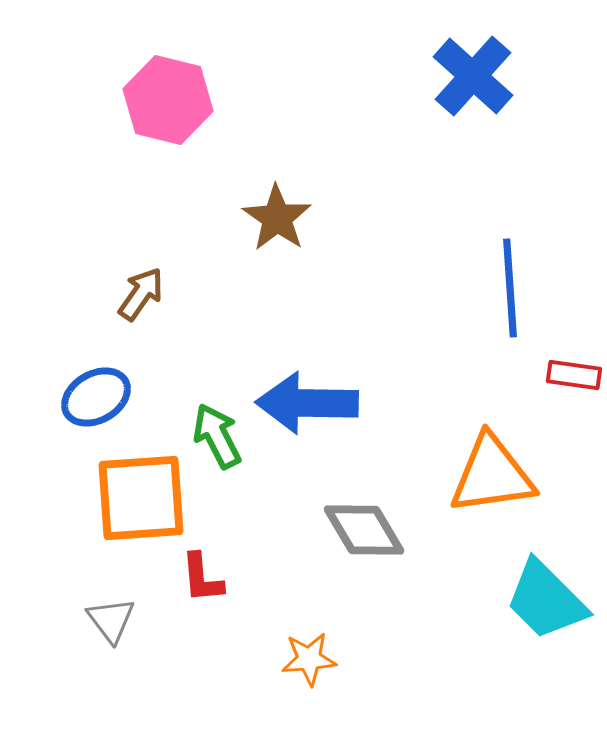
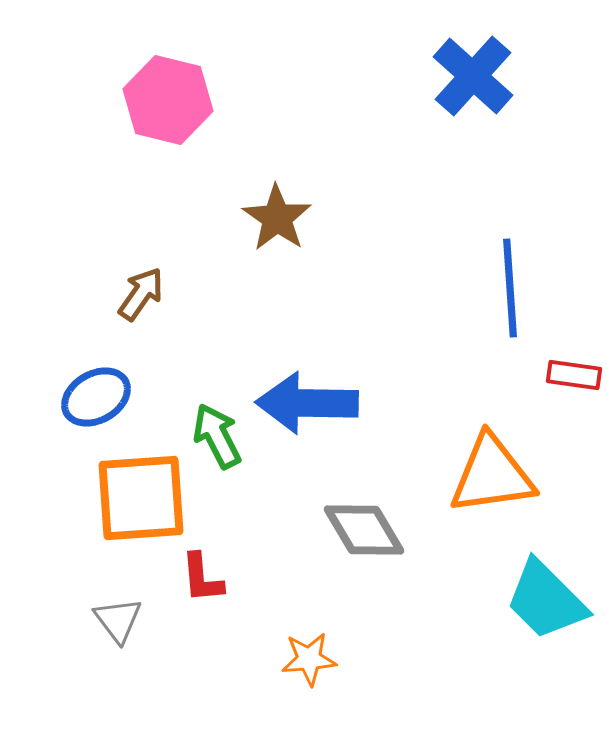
gray triangle: moved 7 px right
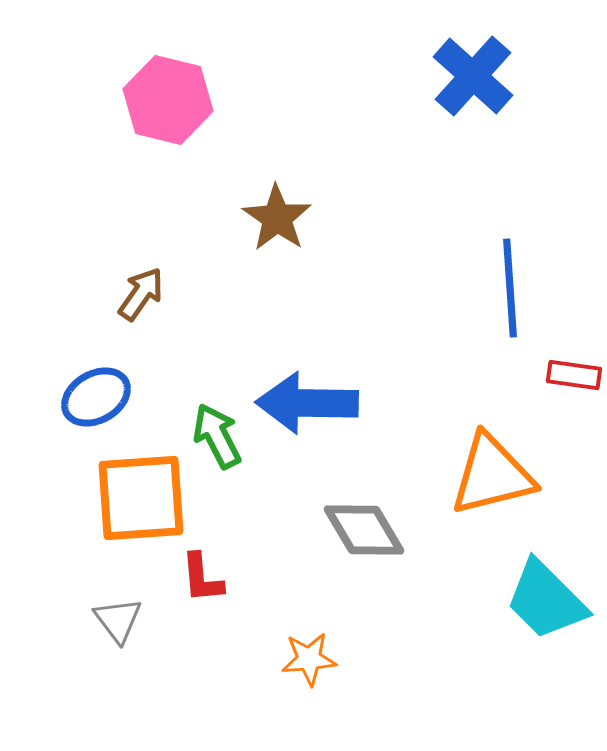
orange triangle: rotated 6 degrees counterclockwise
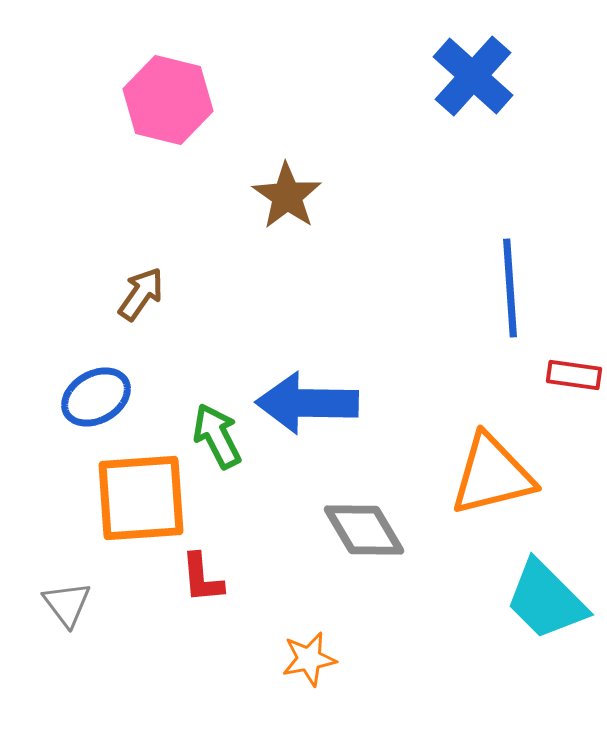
brown star: moved 10 px right, 22 px up
gray triangle: moved 51 px left, 16 px up
orange star: rotated 6 degrees counterclockwise
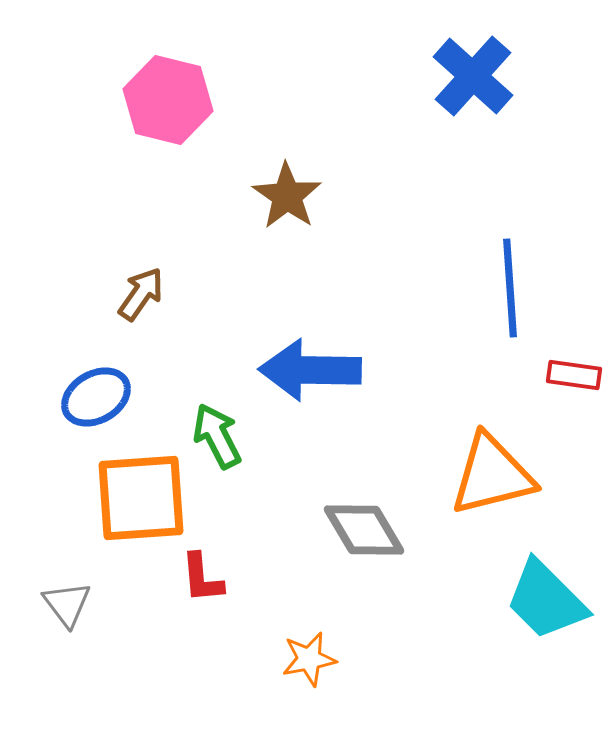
blue arrow: moved 3 px right, 33 px up
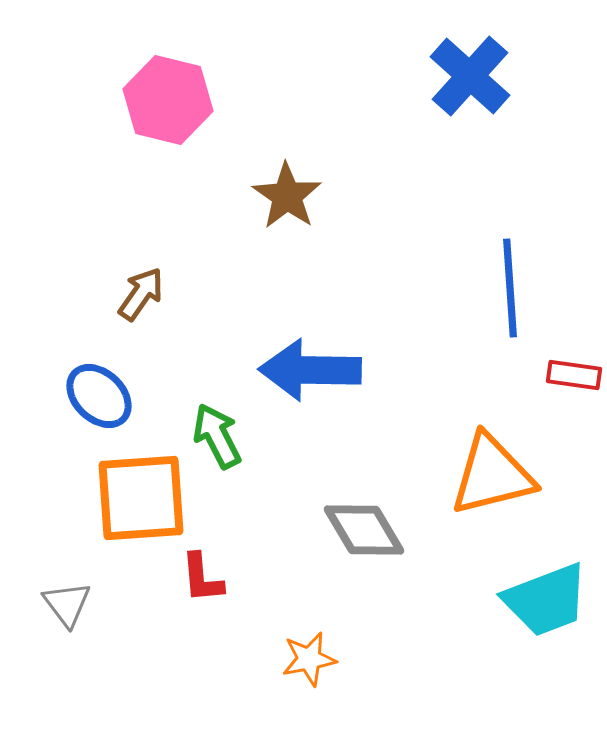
blue cross: moved 3 px left
blue ellipse: moved 3 px right, 1 px up; rotated 74 degrees clockwise
cyan trapezoid: rotated 66 degrees counterclockwise
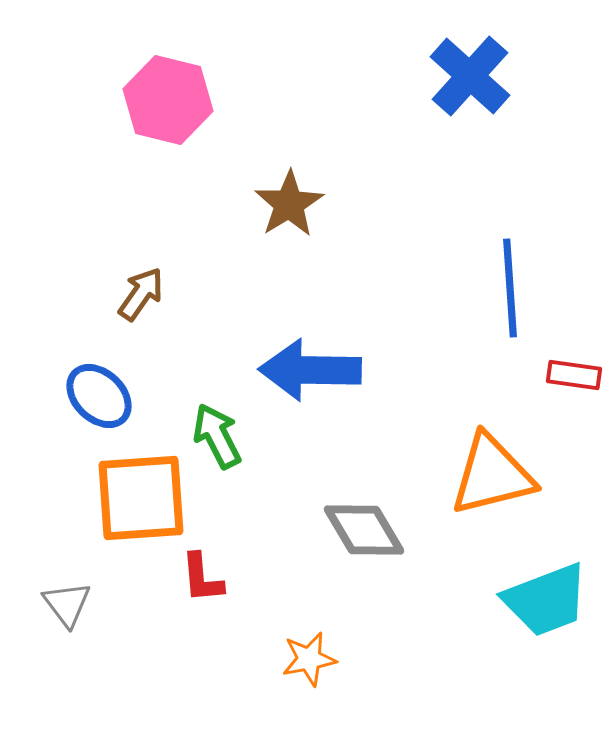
brown star: moved 2 px right, 8 px down; rotated 6 degrees clockwise
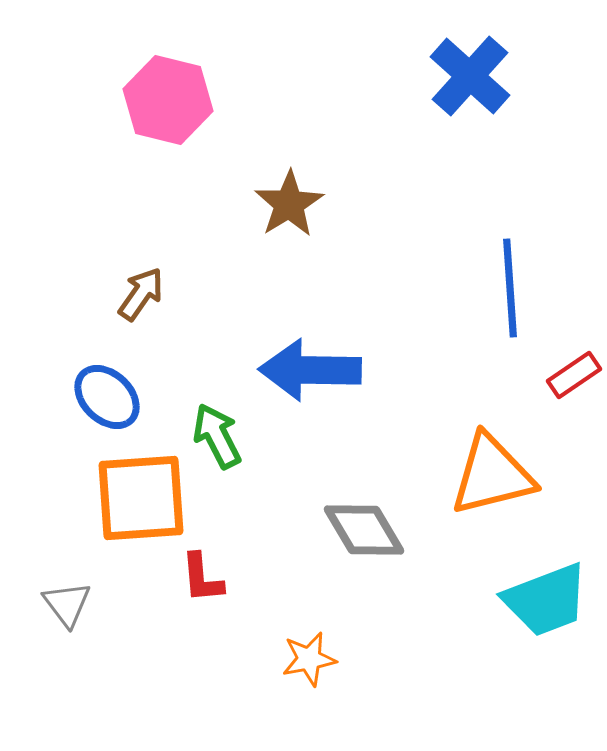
red rectangle: rotated 42 degrees counterclockwise
blue ellipse: moved 8 px right, 1 px down
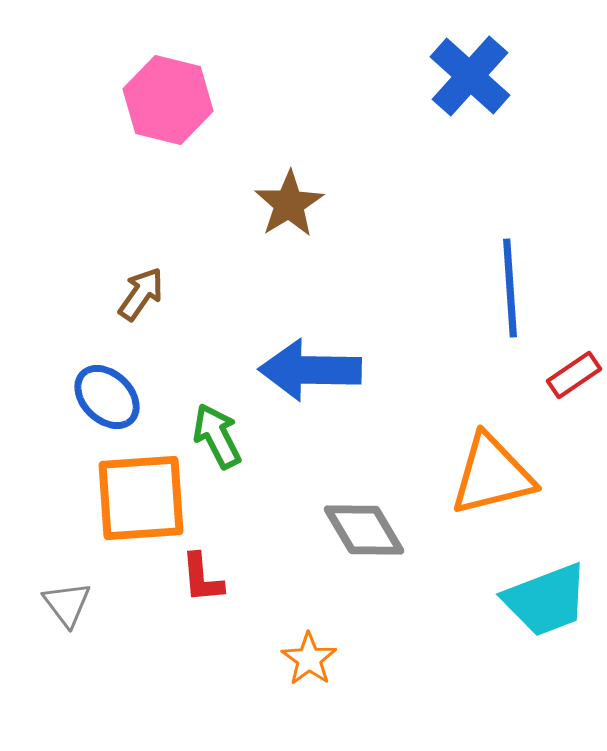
orange star: rotated 26 degrees counterclockwise
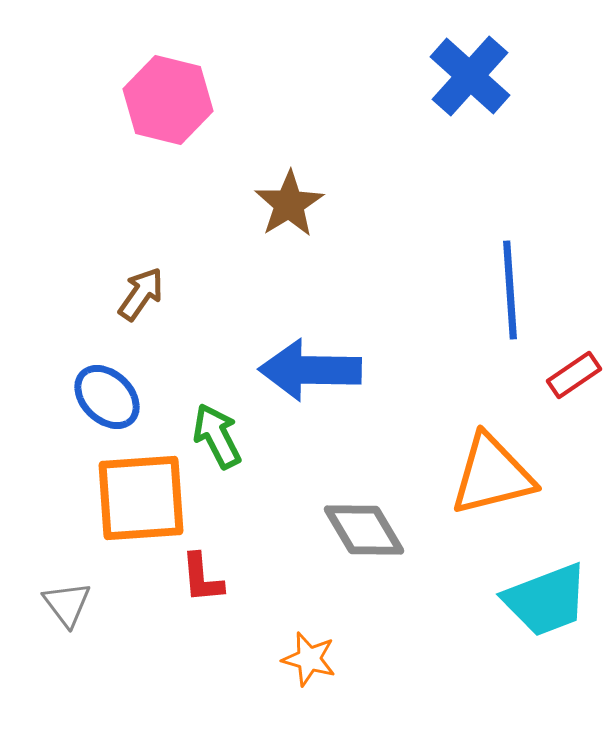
blue line: moved 2 px down
orange star: rotated 20 degrees counterclockwise
